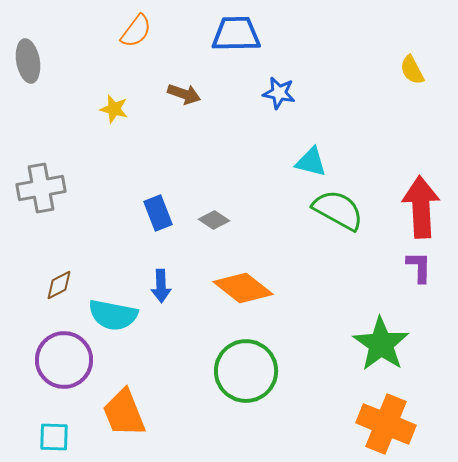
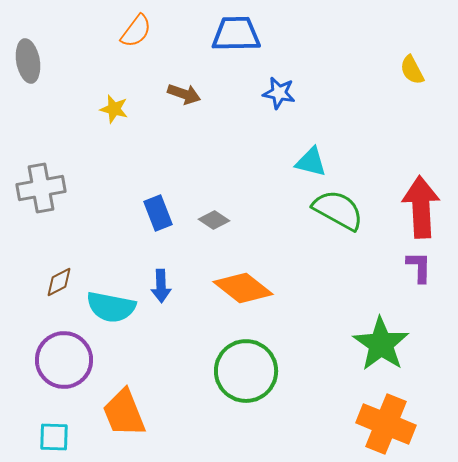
brown diamond: moved 3 px up
cyan semicircle: moved 2 px left, 8 px up
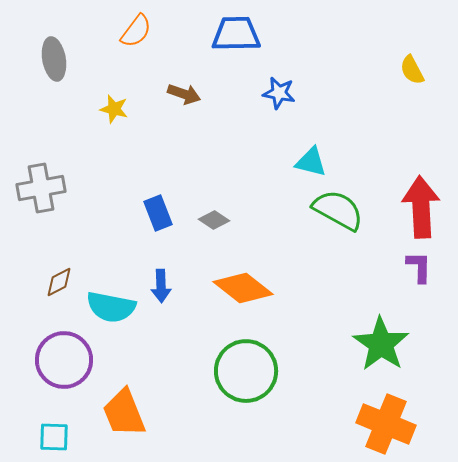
gray ellipse: moved 26 px right, 2 px up
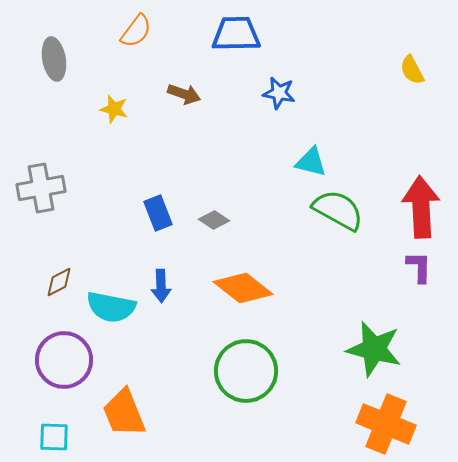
green star: moved 7 px left, 5 px down; rotated 20 degrees counterclockwise
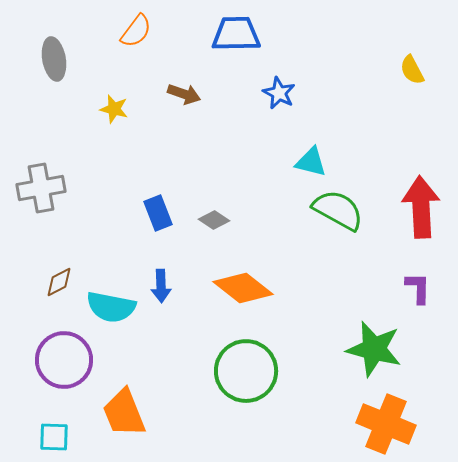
blue star: rotated 16 degrees clockwise
purple L-shape: moved 1 px left, 21 px down
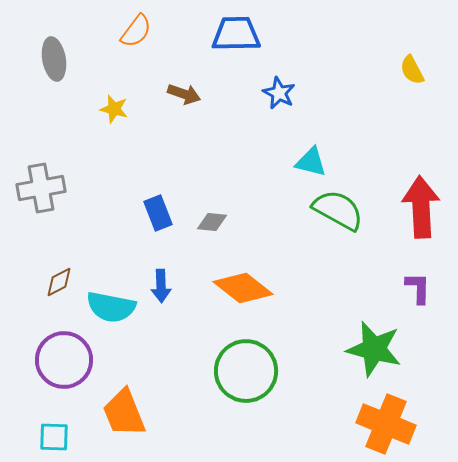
gray diamond: moved 2 px left, 2 px down; rotated 28 degrees counterclockwise
